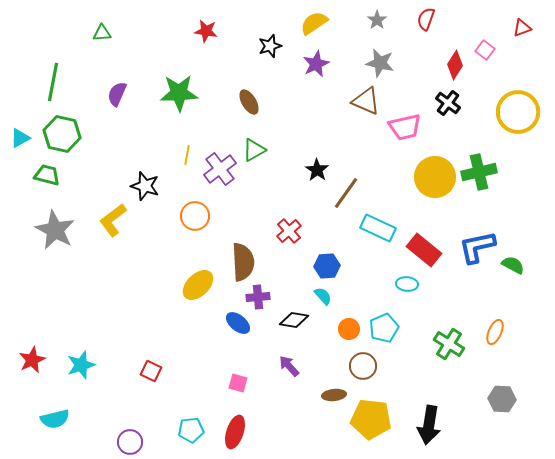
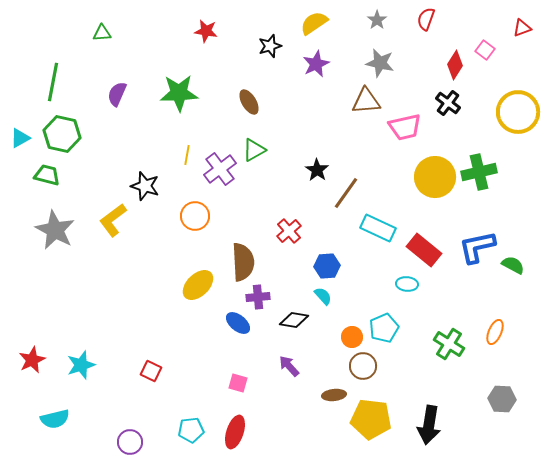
brown triangle at (366, 101): rotated 28 degrees counterclockwise
orange circle at (349, 329): moved 3 px right, 8 px down
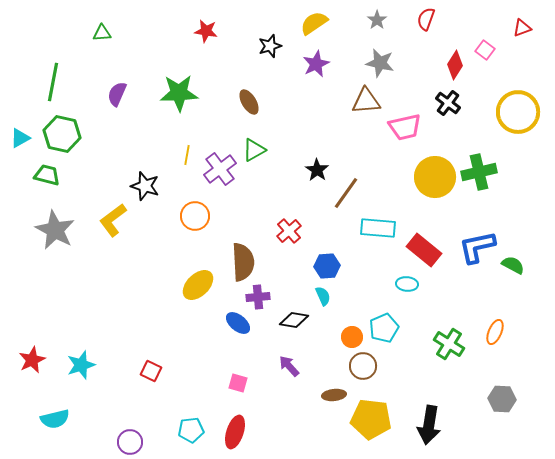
cyan rectangle at (378, 228): rotated 20 degrees counterclockwise
cyan semicircle at (323, 296): rotated 18 degrees clockwise
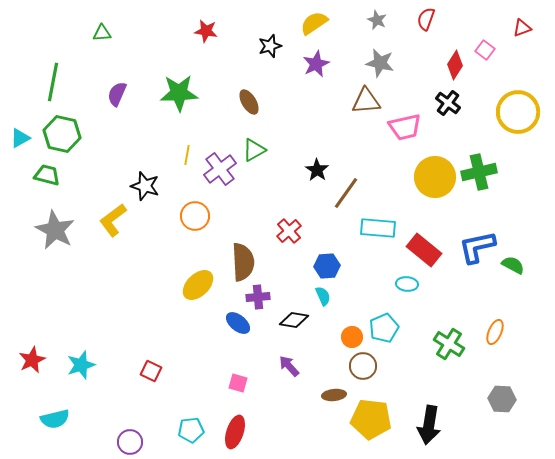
gray star at (377, 20): rotated 12 degrees counterclockwise
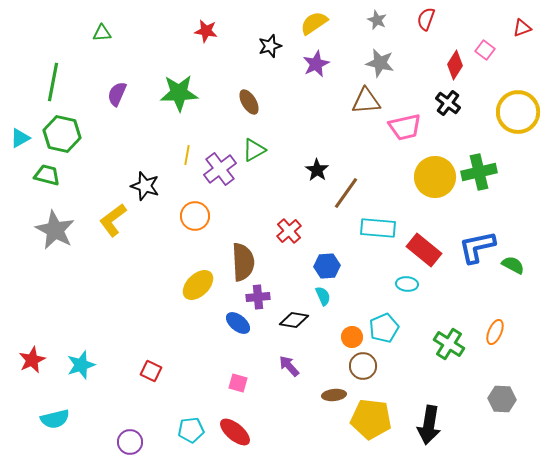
red ellipse at (235, 432): rotated 68 degrees counterclockwise
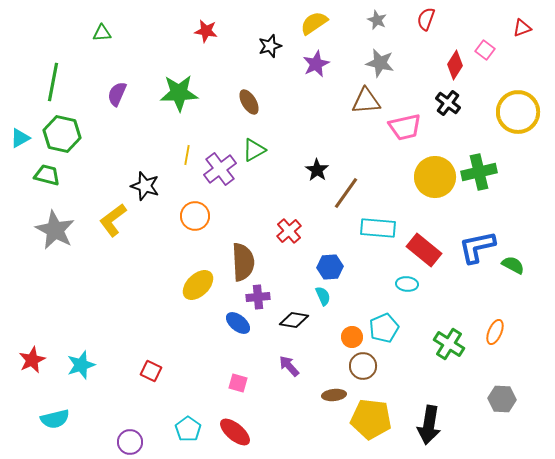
blue hexagon at (327, 266): moved 3 px right, 1 px down
cyan pentagon at (191, 430): moved 3 px left, 1 px up; rotated 30 degrees counterclockwise
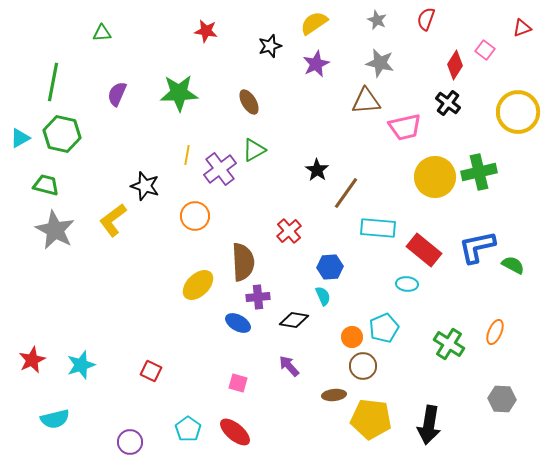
green trapezoid at (47, 175): moved 1 px left, 10 px down
blue ellipse at (238, 323): rotated 10 degrees counterclockwise
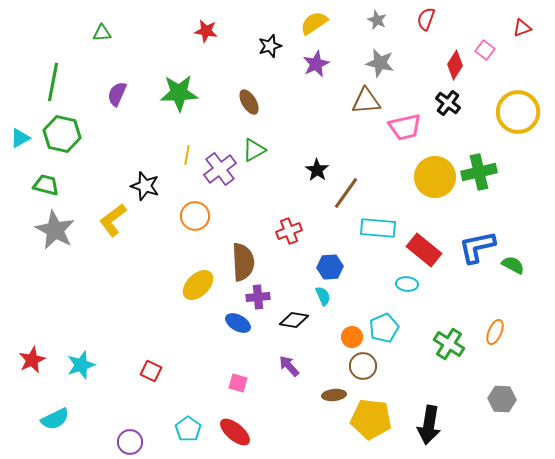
red cross at (289, 231): rotated 20 degrees clockwise
cyan semicircle at (55, 419): rotated 12 degrees counterclockwise
